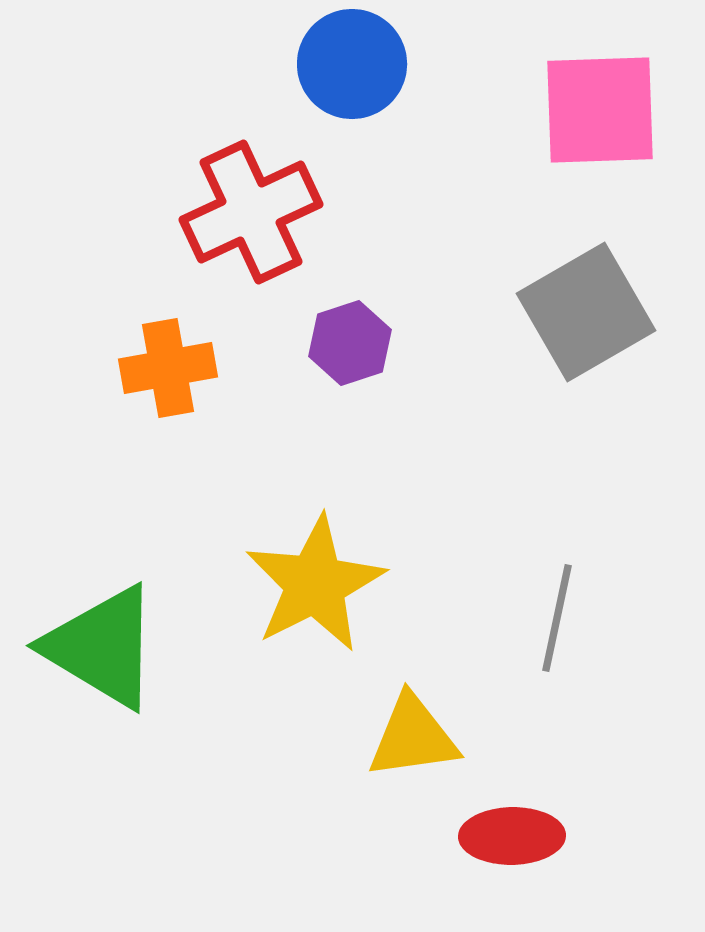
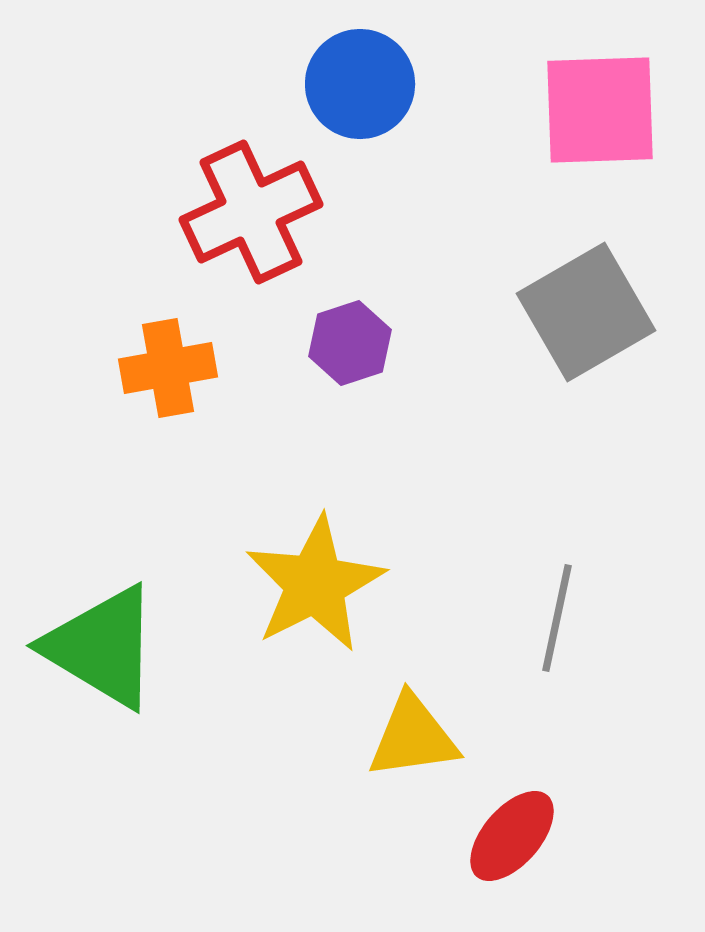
blue circle: moved 8 px right, 20 px down
red ellipse: rotated 48 degrees counterclockwise
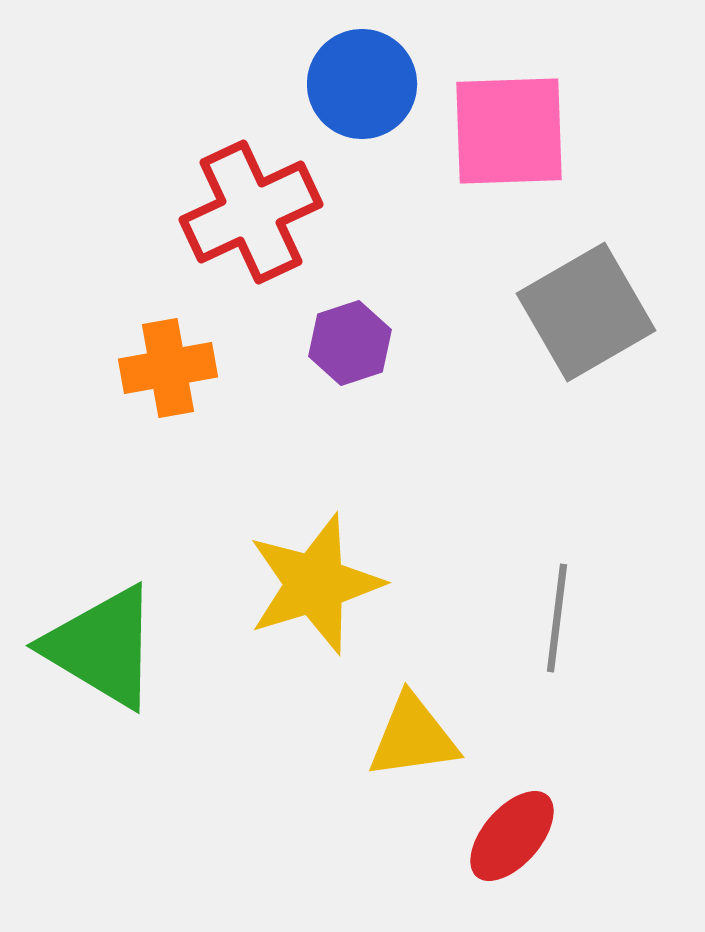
blue circle: moved 2 px right
pink square: moved 91 px left, 21 px down
yellow star: rotated 10 degrees clockwise
gray line: rotated 5 degrees counterclockwise
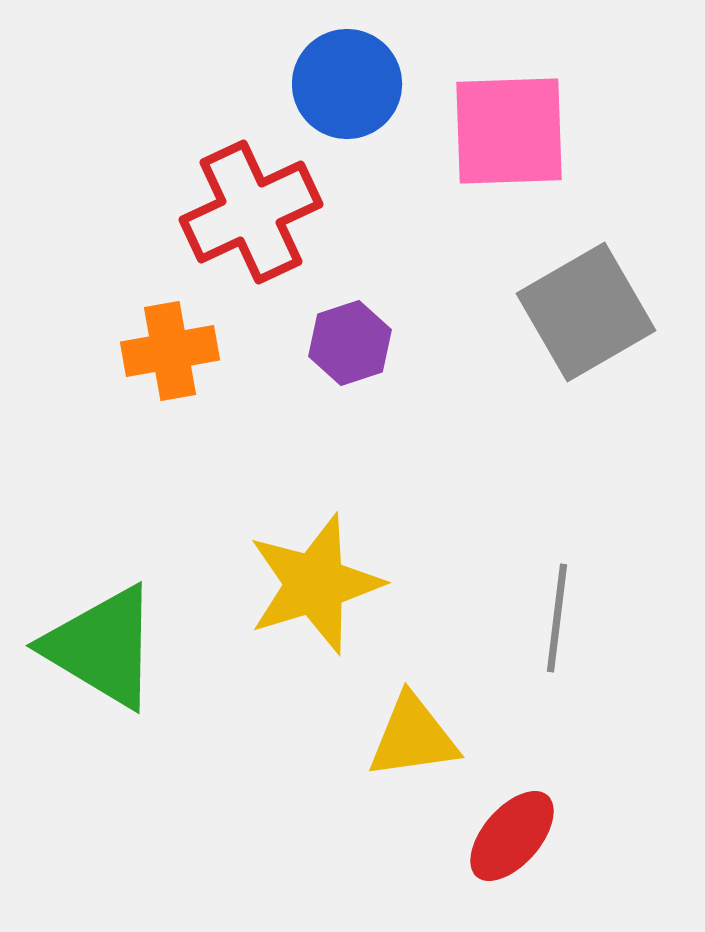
blue circle: moved 15 px left
orange cross: moved 2 px right, 17 px up
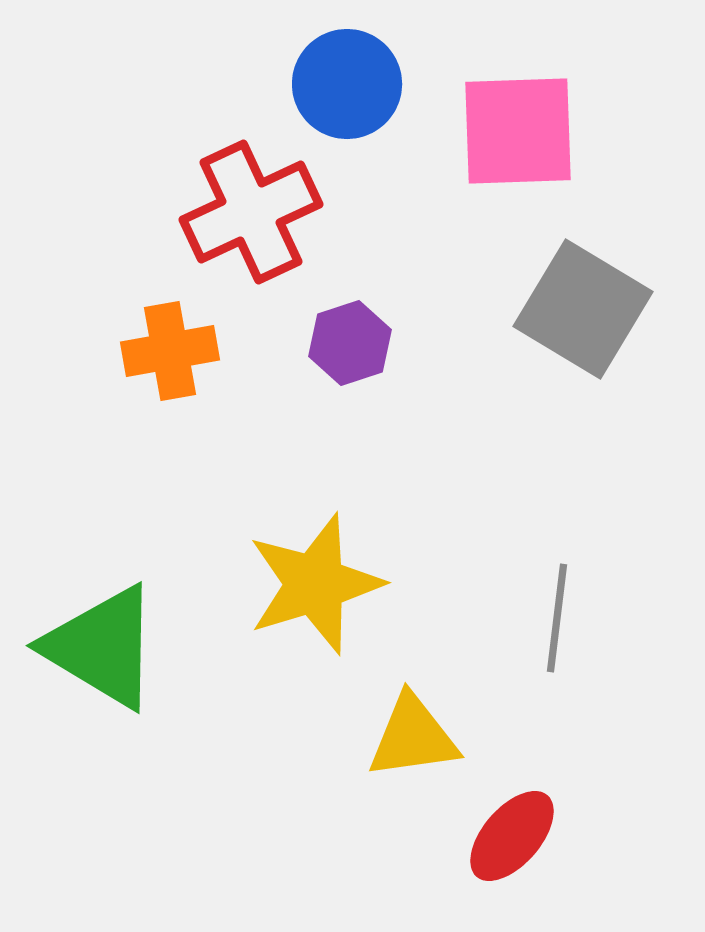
pink square: moved 9 px right
gray square: moved 3 px left, 3 px up; rotated 29 degrees counterclockwise
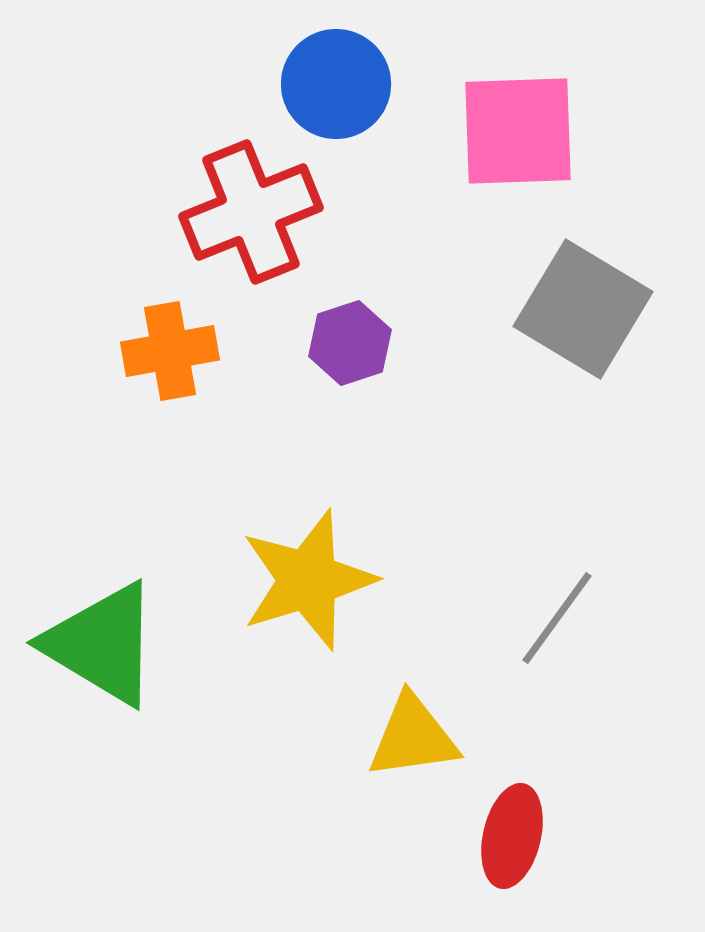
blue circle: moved 11 px left
red cross: rotated 3 degrees clockwise
yellow star: moved 7 px left, 4 px up
gray line: rotated 29 degrees clockwise
green triangle: moved 3 px up
red ellipse: rotated 28 degrees counterclockwise
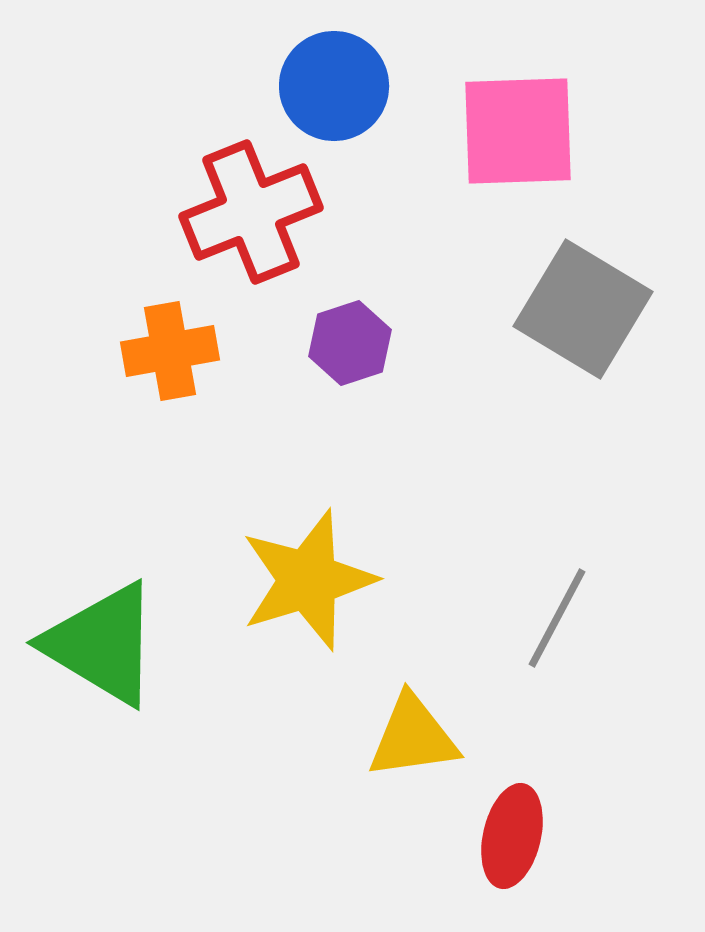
blue circle: moved 2 px left, 2 px down
gray line: rotated 8 degrees counterclockwise
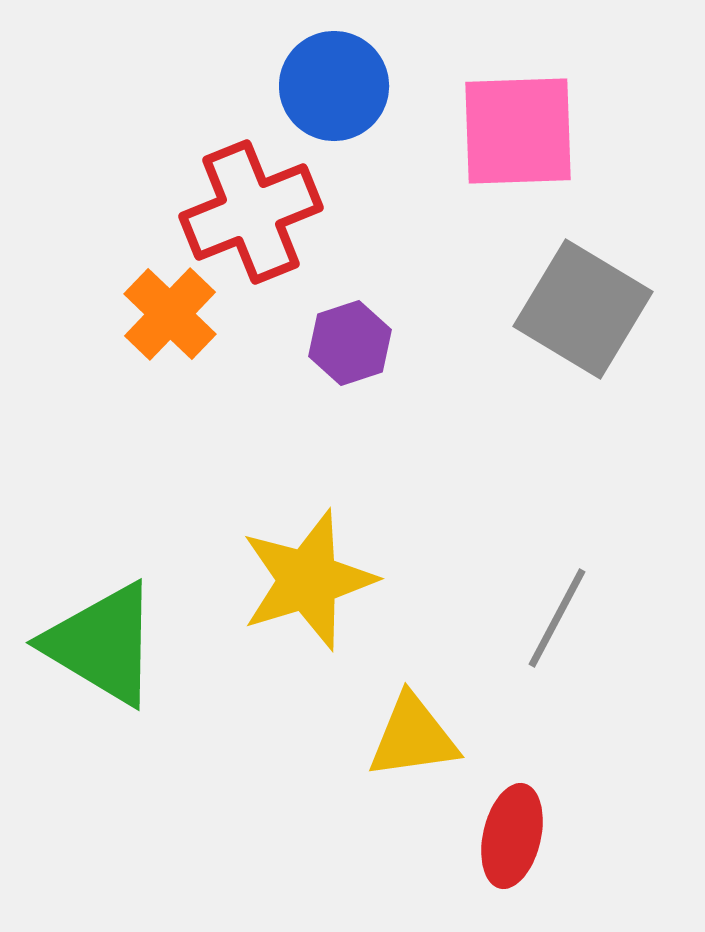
orange cross: moved 37 px up; rotated 36 degrees counterclockwise
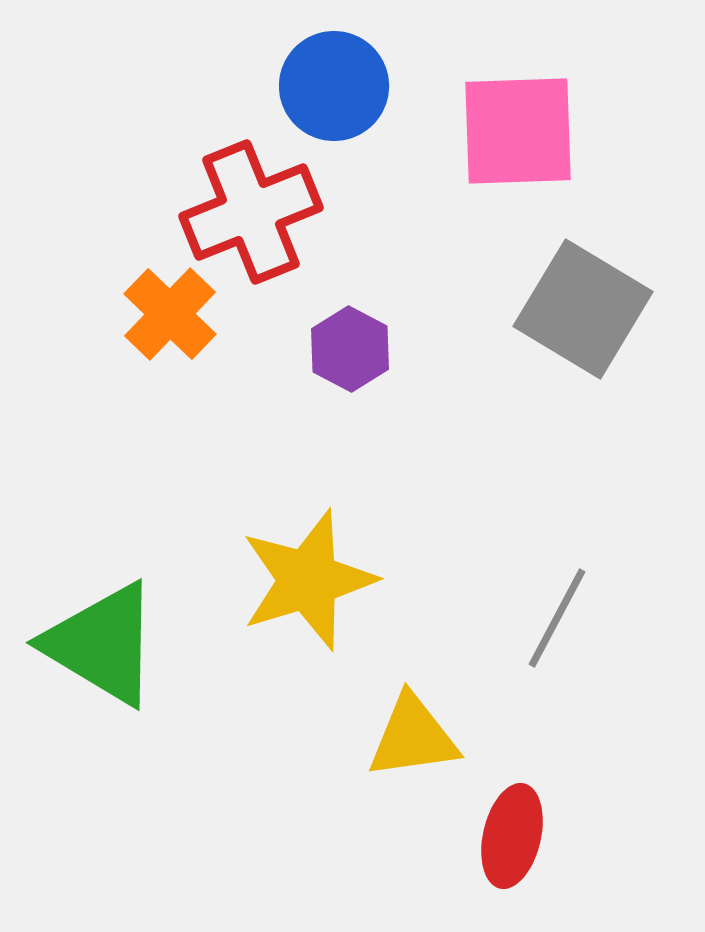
purple hexagon: moved 6 px down; rotated 14 degrees counterclockwise
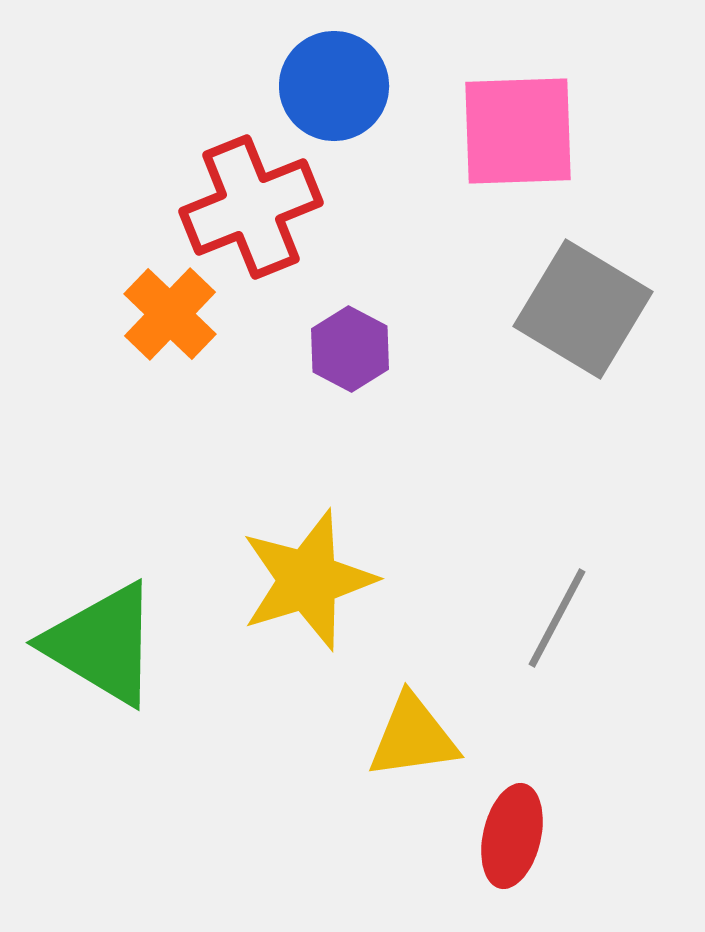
red cross: moved 5 px up
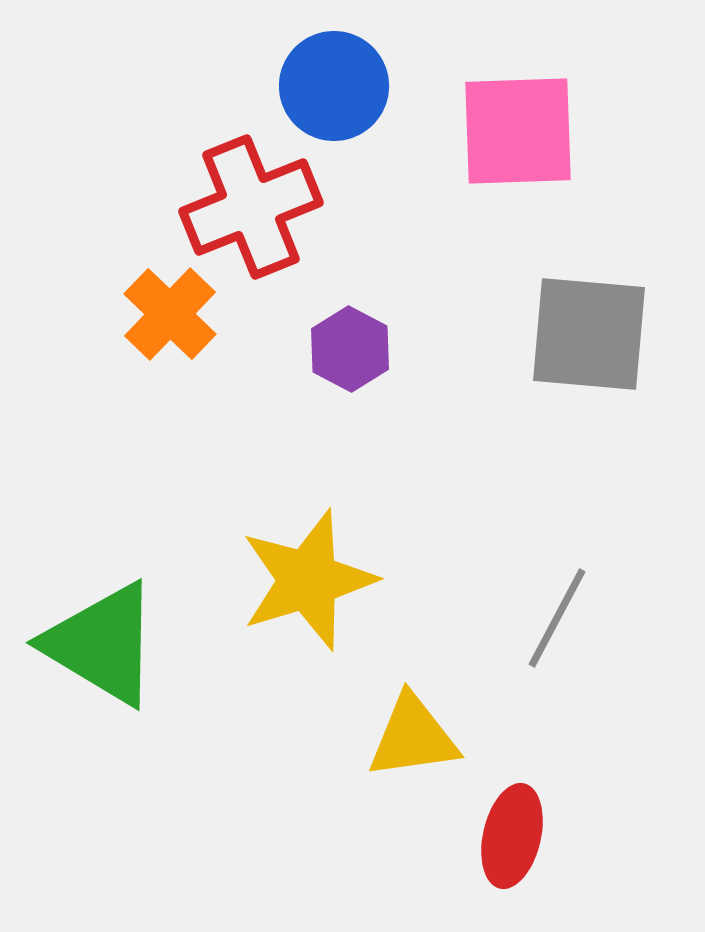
gray square: moved 6 px right, 25 px down; rotated 26 degrees counterclockwise
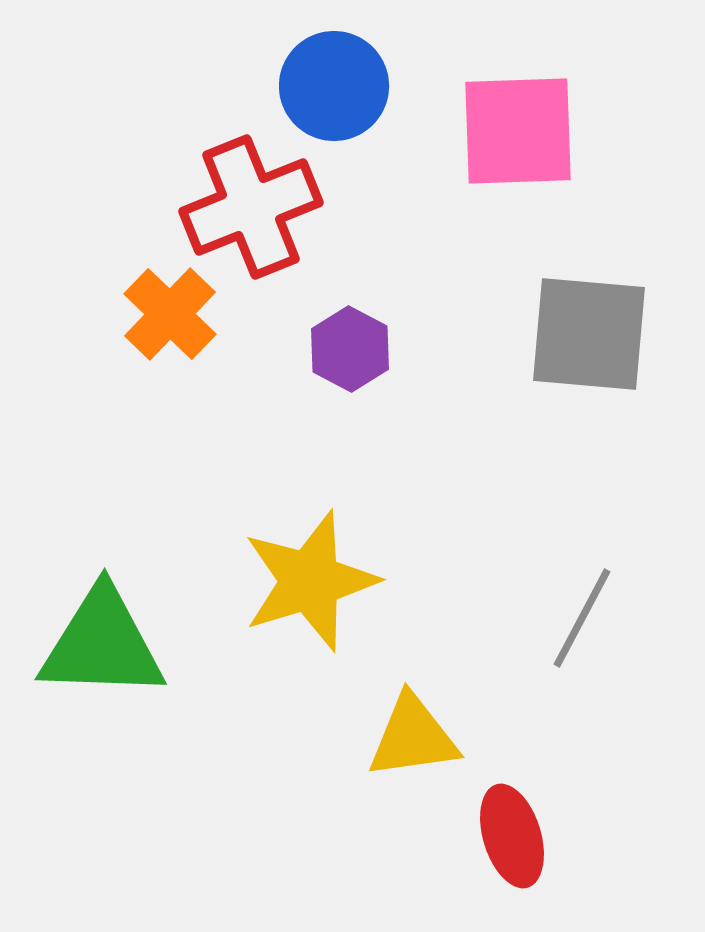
yellow star: moved 2 px right, 1 px down
gray line: moved 25 px right
green triangle: rotated 29 degrees counterclockwise
red ellipse: rotated 30 degrees counterclockwise
